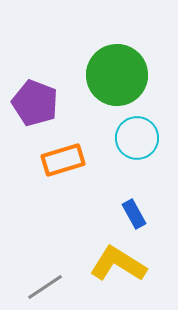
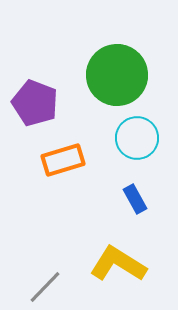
blue rectangle: moved 1 px right, 15 px up
gray line: rotated 12 degrees counterclockwise
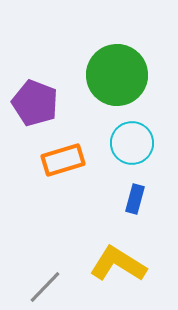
cyan circle: moved 5 px left, 5 px down
blue rectangle: rotated 44 degrees clockwise
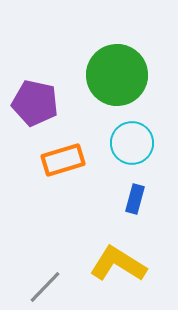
purple pentagon: rotated 9 degrees counterclockwise
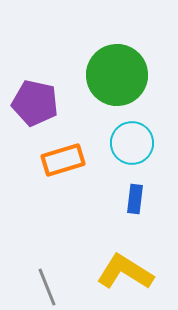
blue rectangle: rotated 8 degrees counterclockwise
yellow L-shape: moved 7 px right, 8 px down
gray line: moved 2 px right; rotated 66 degrees counterclockwise
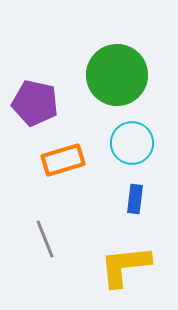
yellow L-shape: moved 6 px up; rotated 38 degrees counterclockwise
gray line: moved 2 px left, 48 px up
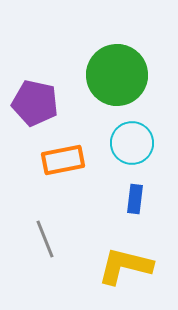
orange rectangle: rotated 6 degrees clockwise
yellow L-shape: rotated 20 degrees clockwise
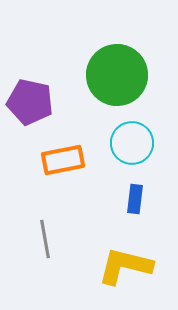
purple pentagon: moved 5 px left, 1 px up
gray line: rotated 12 degrees clockwise
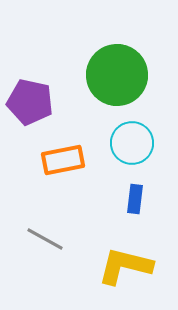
gray line: rotated 51 degrees counterclockwise
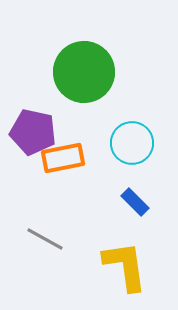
green circle: moved 33 px left, 3 px up
purple pentagon: moved 3 px right, 30 px down
orange rectangle: moved 2 px up
blue rectangle: moved 3 px down; rotated 52 degrees counterclockwise
yellow L-shape: rotated 68 degrees clockwise
